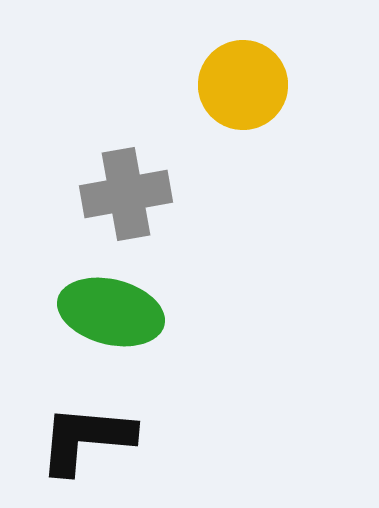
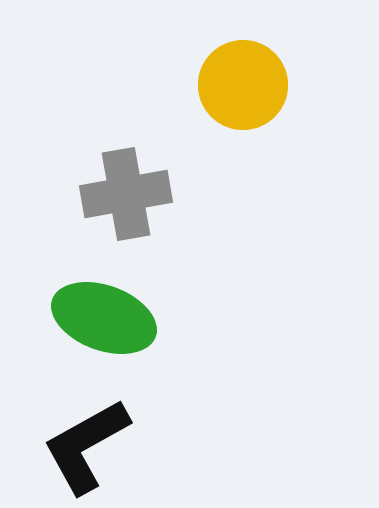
green ellipse: moved 7 px left, 6 px down; rotated 6 degrees clockwise
black L-shape: moved 7 px down; rotated 34 degrees counterclockwise
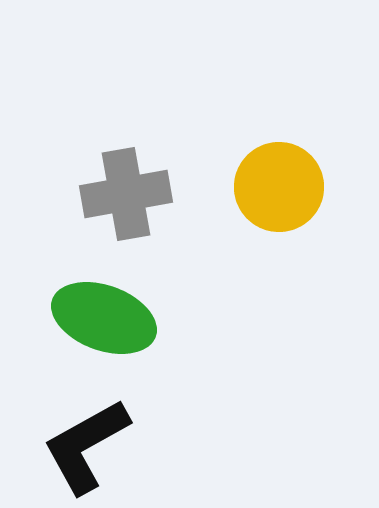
yellow circle: moved 36 px right, 102 px down
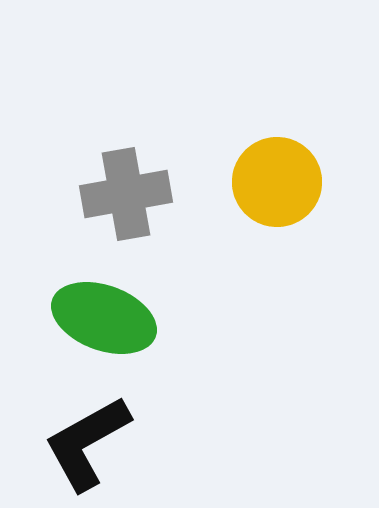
yellow circle: moved 2 px left, 5 px up
black L-shape: moved 1 px right, 3 px up
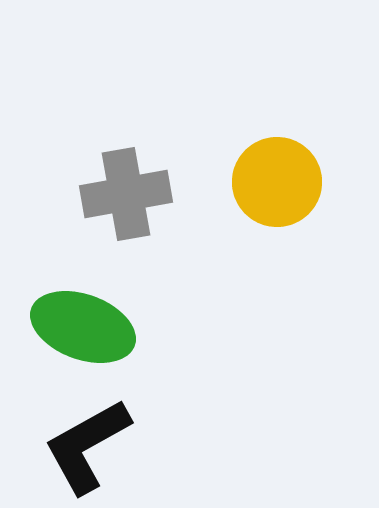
green ellipse: moved 21 px left, 9 px down
black L-shape: moved 3 px down
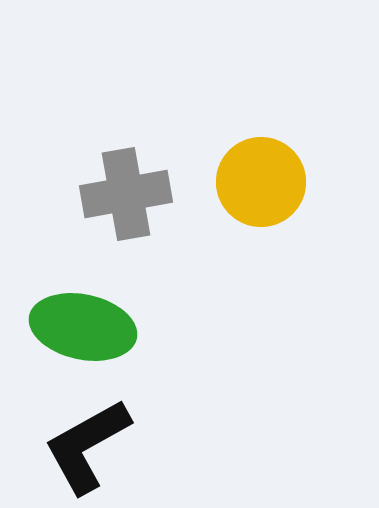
yellow circle: moved 16 px left
green ellipse: rotated 8 degrees counterclockwise
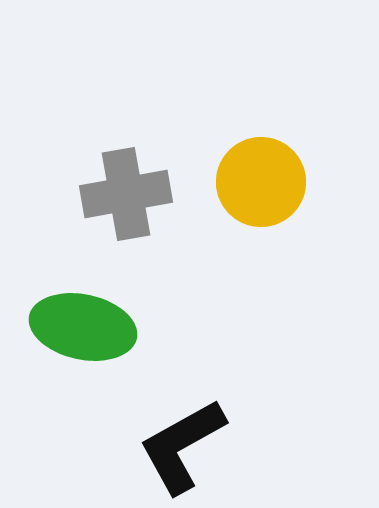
black L-shape: moved 95 px right
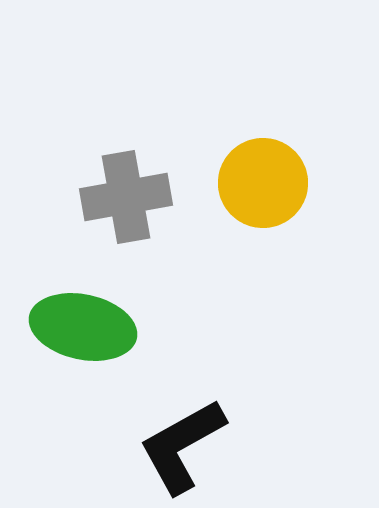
yellow circle: moved 2 px right, 1 px down
gray cross: moved 3 px down
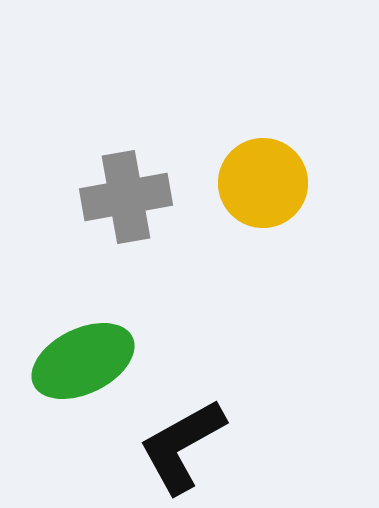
green ellipse: moved 34 px down; rotated 38 degrees counterclockwise
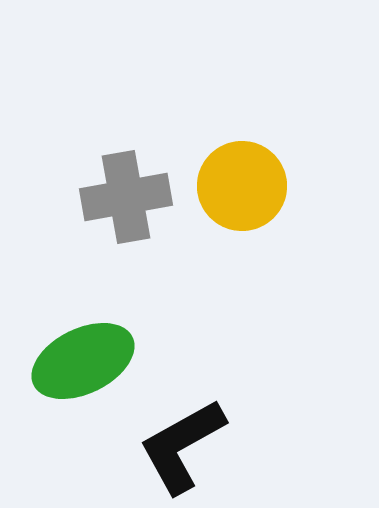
yellow circle: moved 21 px left, 3 px down
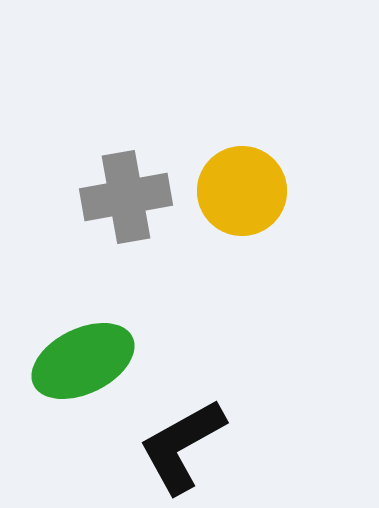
yellow circle: moved 5 px down
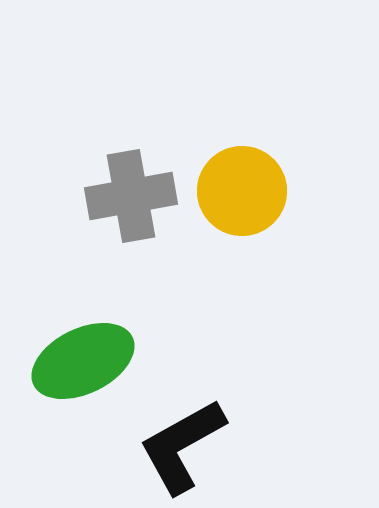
gray cross: moved 5 px right, 1 px up
